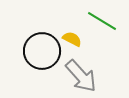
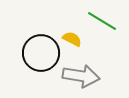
black circle: moved 1 px left, 2 px down
gray arrow: rotated 39 degrees counterclockwise
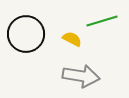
green line: rotated 48 degrees counterclockwise
black circle: moved 15 px left, 19 px up
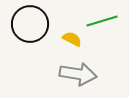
black circle: moved 4 px right, 10 px up
gray arrow: moved 3 px left, 2 px up
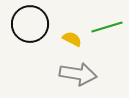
green line: moved 5 px right, 6 px down
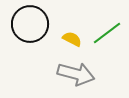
green line: moved 6 px down; rotated 20 degrees counterclockwise
gray arrow: moved 2 px left; rotated 6 degrees clockwise
